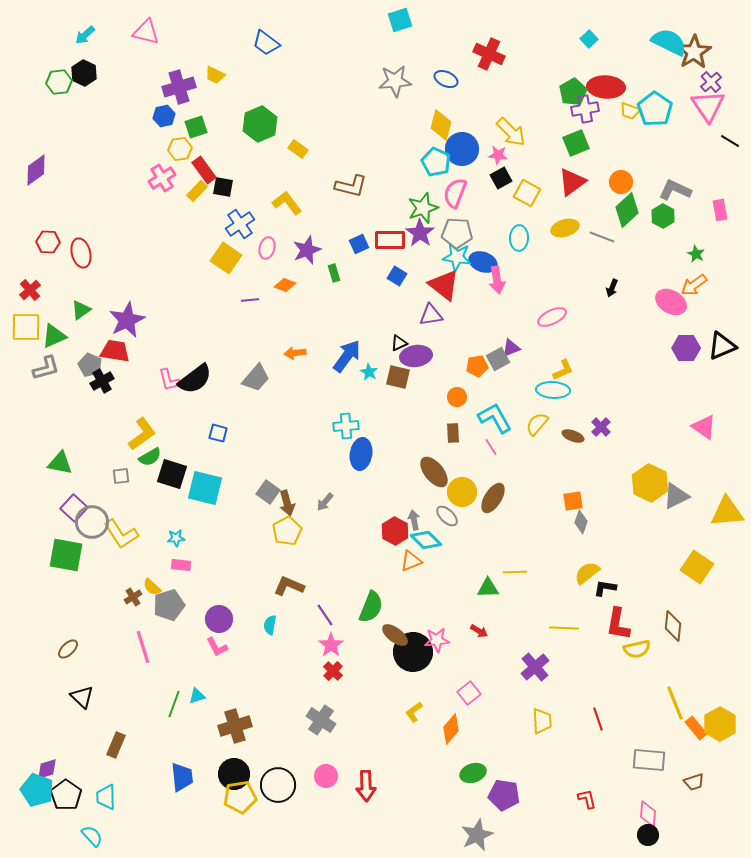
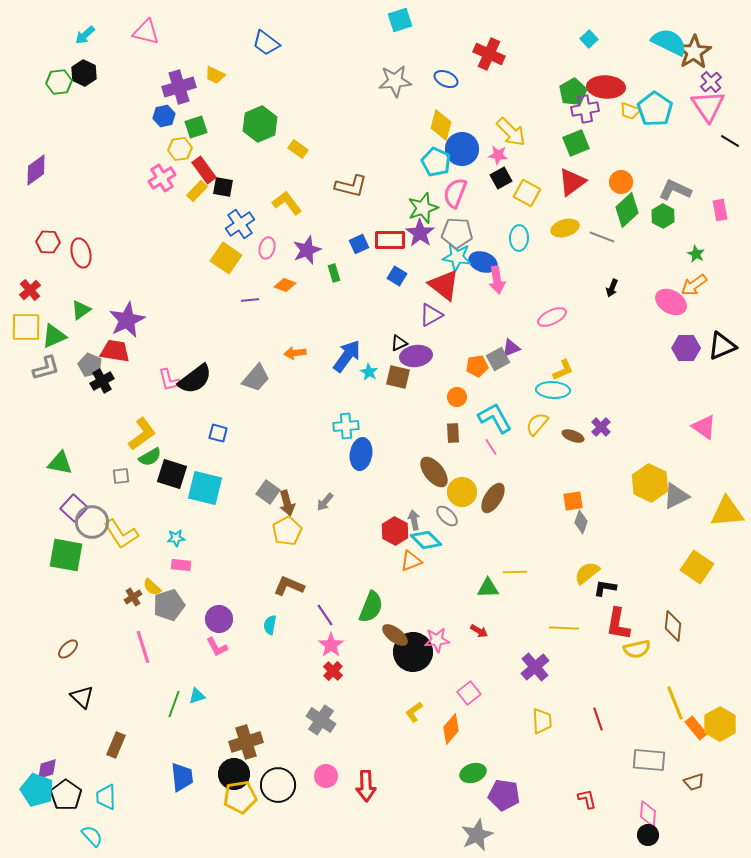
purple triangle at (431, 315): rotated 20 degrees counterclockwise
brown cross at (235, 726): moved 11 px right, 16 px down
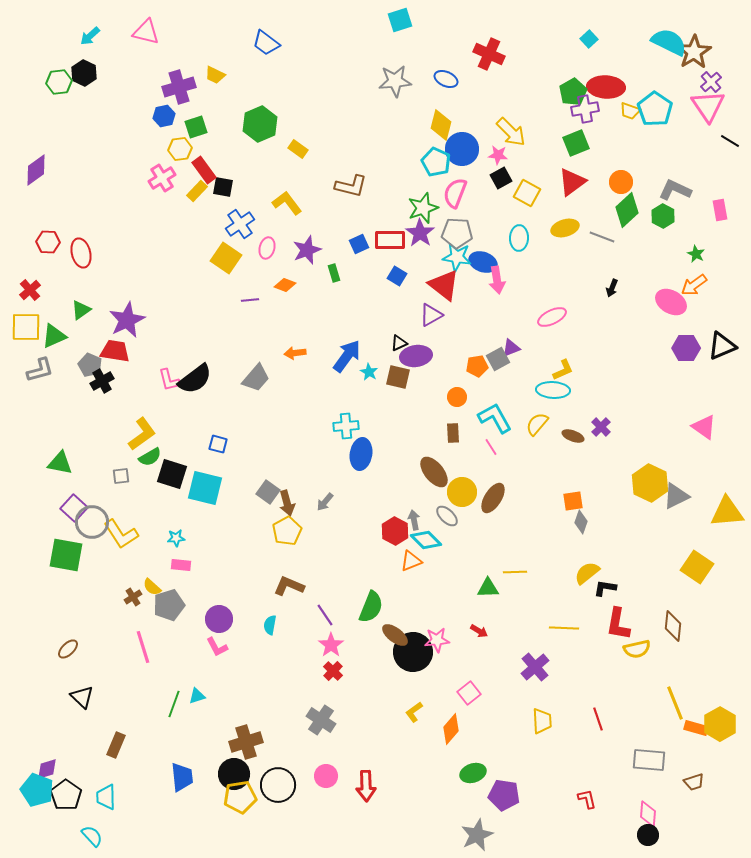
cyan arrow at (85, 35): moved 5 px right, 1 px down
gray L-shape at (46, 368): moved 6 px left, 2 px down
blue square at (218, 433): moved 11 px down
orange rectangle at (696, 728): rotated 35 degrees counterclockwise
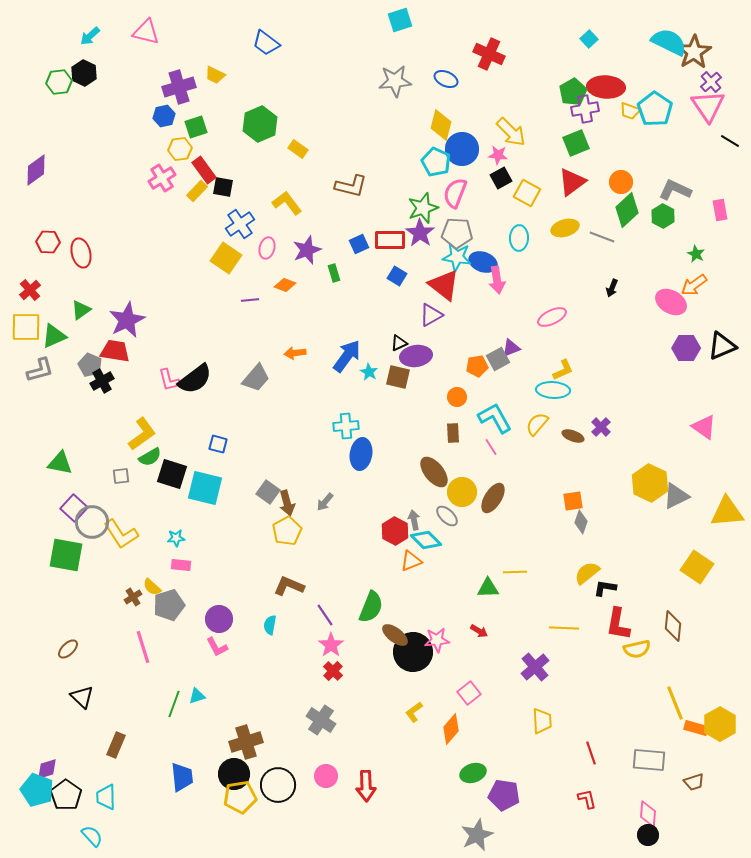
red line at (598, 719): moved 7 px left, 34 px down
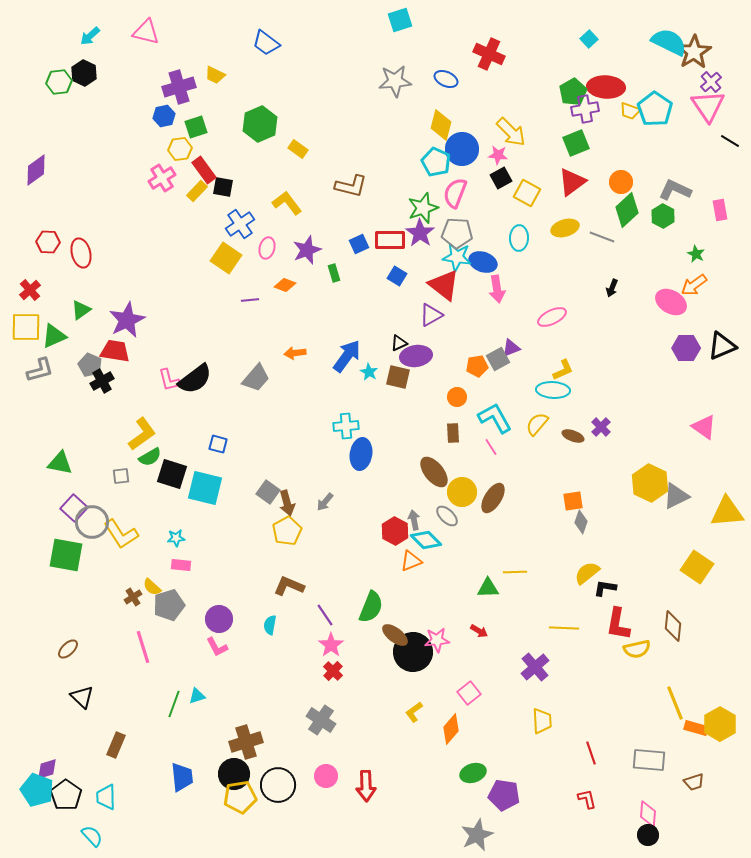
pink arrow at (497, 280): moved 9 px down
